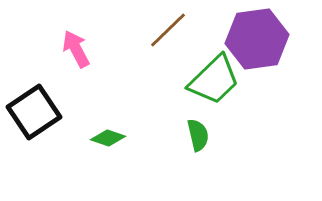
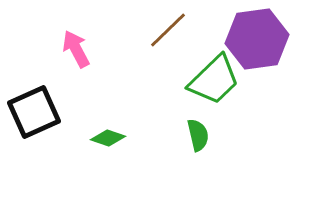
black square: rotated 10 degrees clockwise
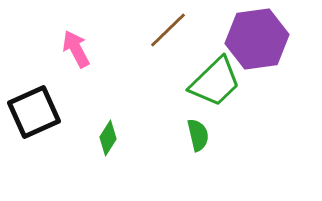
green trapezoid: moved 1 px right, 2 px down
green diamond: rotated 76 degrees counterclockwise
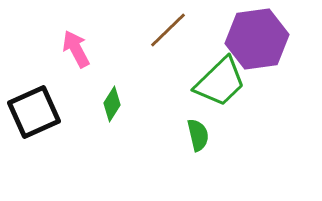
green trapezoid: moved 5 px right
green diamond: moved 4 px right, 34 px up
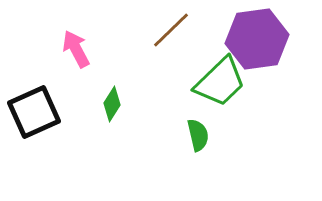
brown line: moved 3 px right
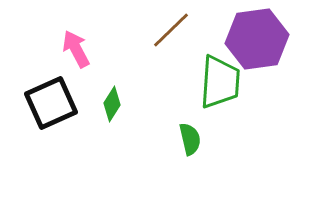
green trapezoid: rotated 42 degrees counterclockwise
black square: moved 17 px right, 9 px up
green semicircle: moved 8 px left, 4 px down
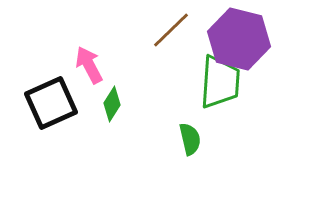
purple hexagon: moved 18 px left; rotated 22 degrees clockwise
pink arrow: moved 13 px right, 16 px down
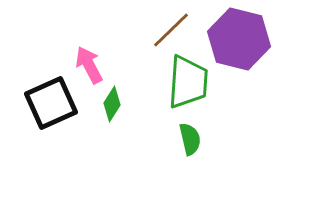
green trapezoid: moved 32 px left
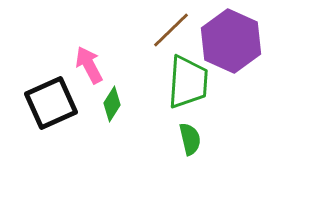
purple hexagon: moved 8 px left, 2 px down; rotated 10 degrees clockwise
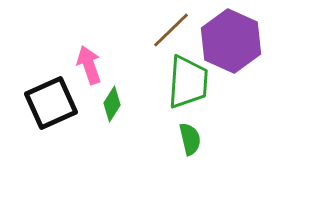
pink arrow: rotated 9 degrees clockwise
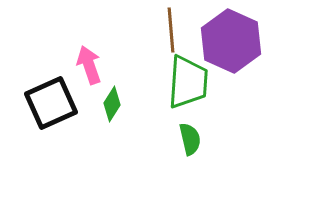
brown line: rotated 51 degrees counterclockwise
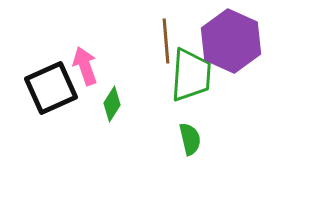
brown line: moved 5 px left, 11 px down
pink arrow: moved 4 px left, 1 px down
green trapezoid: moved 3 px right, 7 px up
black square: moved 15 px up
